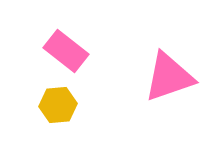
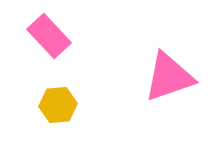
pink rectangle: moved 17 px left, 15 px up; rotated 9 degrees clockwise
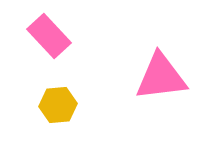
pink triangle: moved 8 px left; rotated 12 degrees clockwise
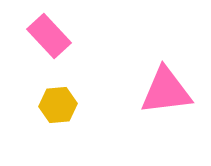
pink triangle: moved 5 px right, 14 px down
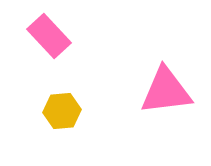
yellow hexagon: moved 4 px right, 6 px down
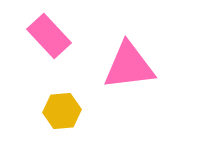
pink triangle: moved 37 px left, 25 px up
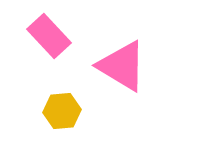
pink triangle: moved 7 px left; rotated 38 degrees clockwise
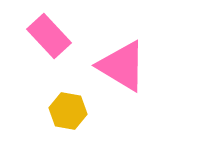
yellow hexagon: moved 6 px right; rotated 15 degrees clockwise
